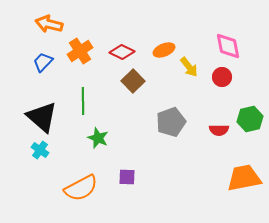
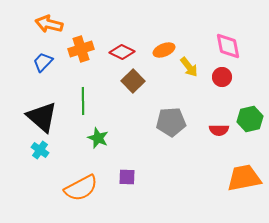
orange cross: moved 1 px right, 2 px up; rotated 15 degrees clockwise
gray pentagon: rotated 16 degrees clockwise
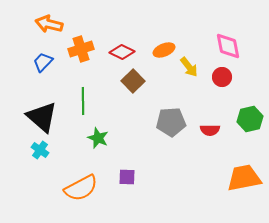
red semicircle: moved 9 px left
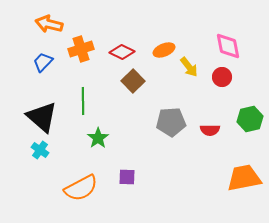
green star: rotated 15 degrees clockwise
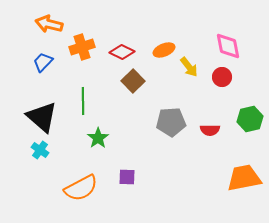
orange cross: moved 1 px right, 2 px up
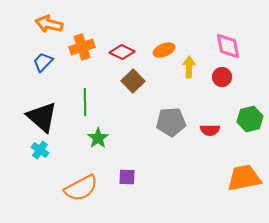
yellow arrow: rotated 140 degrees counterclockwise
green line: moved 2 px right, 1 px down
